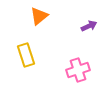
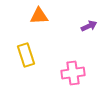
orange triangle: rotated 36 degrees clockwise
pink cross: moved 5 px left, 3 px down; rotated 10 degrees clockwise
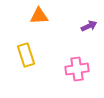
pink cross: moved 4 px right, 4 px up
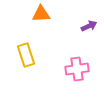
orange triangle: moved 2 px right, 2 px up
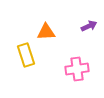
orange triangle: moved 5 px right, 18 px down
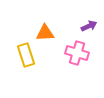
orange triangle: moved 1 px left, 1 px down
pink cross: moved 16 px up; rotated 25 degrees clockwise
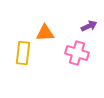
yellow rectangle: moved 3 px left, 2 px up; rotated 25 degrees clockwise
